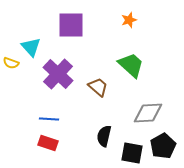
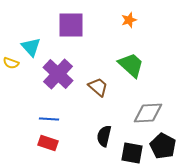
black pentagon: rotated 15 degrees counterclockwise
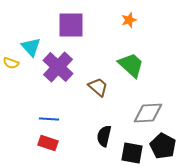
purple cross: moved 7 px up
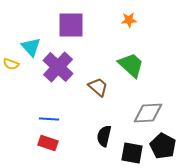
orange star: rotated 14 degrees clockwise
yellow semicircle: moved 1 px down
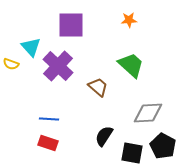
purple cross: moved 1 px up
black semicircle: rotated 20 degrees clockwise
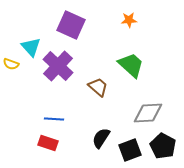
purple square: rotated 24 degrees clockwise
blue line: moved 5 px right
black semicircle: moved 3 px left, 2 px down
black square: moved 2 px left, 3 px up; rotated 30 degrees counterclockwise
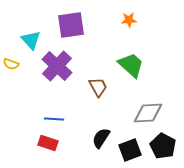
purple square: rotated 32 degrees counterclockwise
cyan triangle: moved 7 px up
purple cross: moved 1 px left
brown trapezoid: rotated 20 degrees clockwise
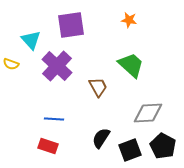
orange star: rotated 14 degrees clockwise
red rectangle: moved 3 px down
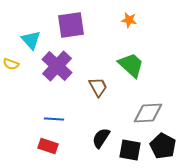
black square: rotated 30 degrees clockwise
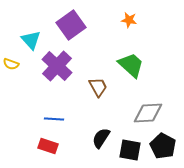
purple square: rotated 28 degrees counterclockwise
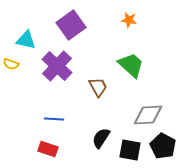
cyan triangle: moved 5 px left; rotated 35 degrees counterclockwise
gray diamond: moved 2 px down
red rectangle: moved 3 px down
